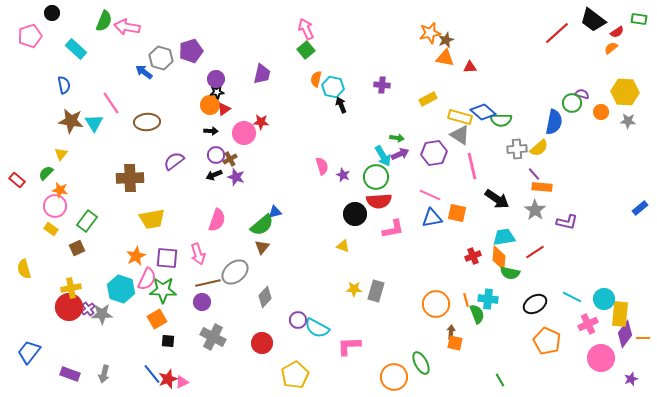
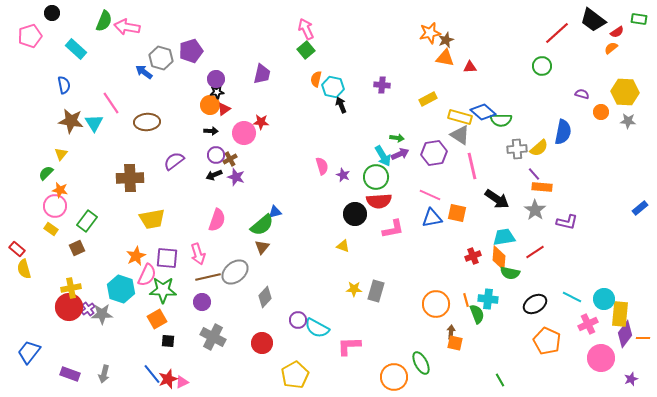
green circle at (572, 103): moved 30 px left, 37 px up
blue semicircle at (554, 122): moved 9 px right, 10 px down
red rectangle at (17, 180): moved 69 px down
pink semicircle at (147, 279): moved 4 px up
brown line at (208, 283): moved 6 px up
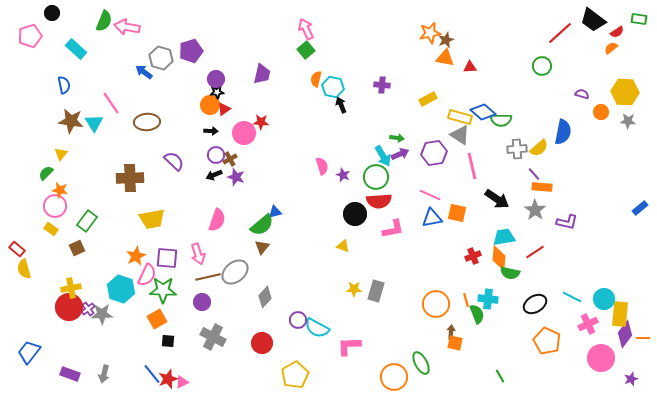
red line at (557, 33): moved 3 px right
purple semicircle at (174, 161): rotated 80 degrees clockwise
green line at (500, 380): moved 4 px up
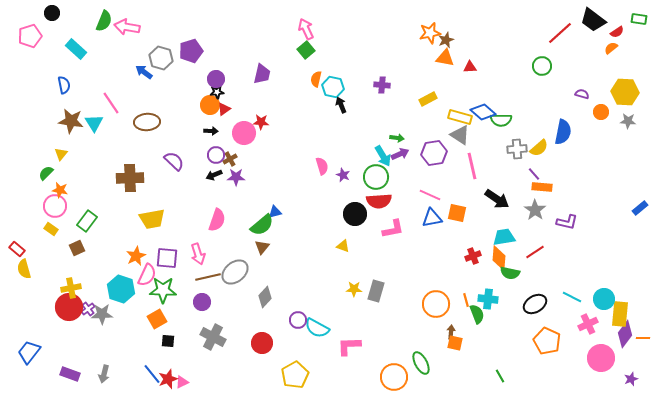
purple star at (236, 177): rotated 18 degrees counterclockwise
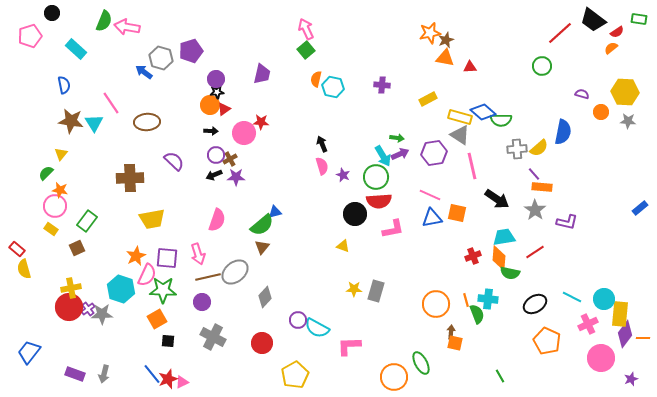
black arrow at (341, 105): moved 19 px left, 39 px down
purple rectangle at (70, 374): moved 5 px right
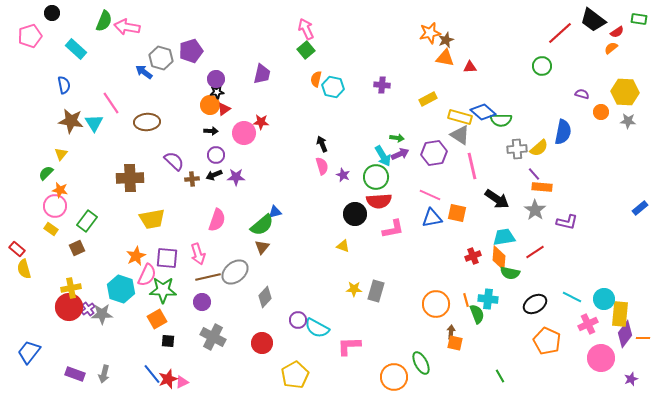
brown cross at (230, 159): moved 38 px left, 20 px down; rotated 24 degrees clockwise
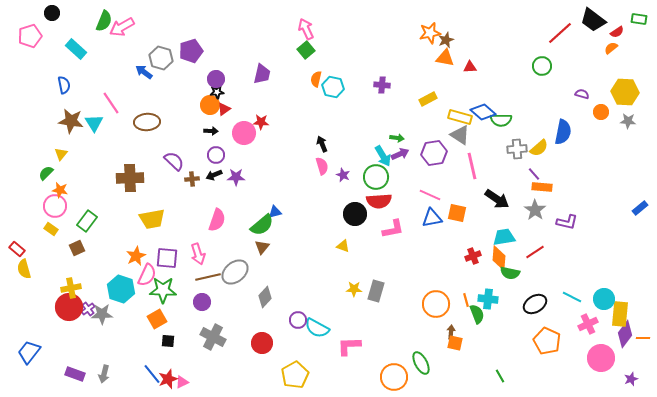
pink arrow at (127, 27): moved 5 px left; rotated 40 degrees counterclockwise
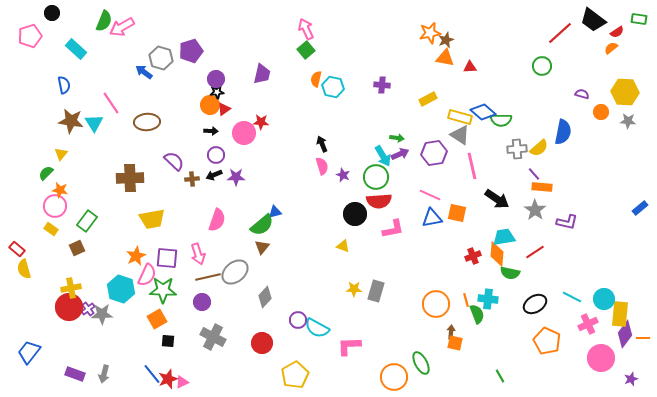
orange diamond at (499, 258): moved 2 px left, 4 px up
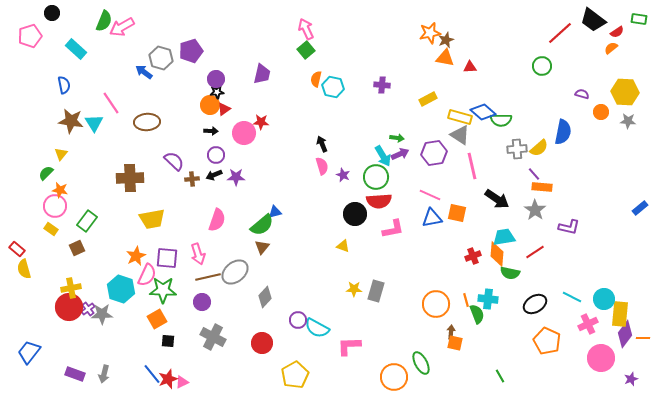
purple L-shape at (567, 222): moved 2 px right, 5 px down
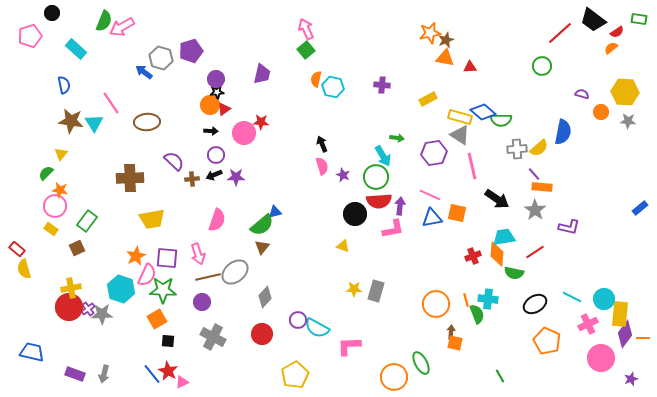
purple arrow at (400, 154): moved 52 px down; rotated 60 degrees counterclockwise
green semicircle at (510, 273): moved 4 px right
red circle at (262, 343): moved 9 px up
blue trapezoid at (29, 352): moved 3 px right; rotated 65 degrees clockwise
red star at (168, 379): moved 8 px up; rotated 24 degrees counterclockwise
